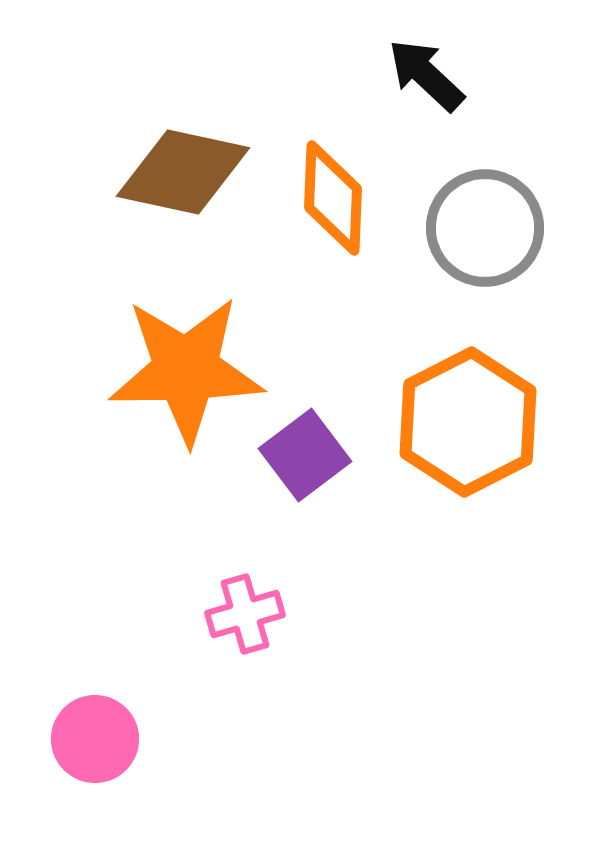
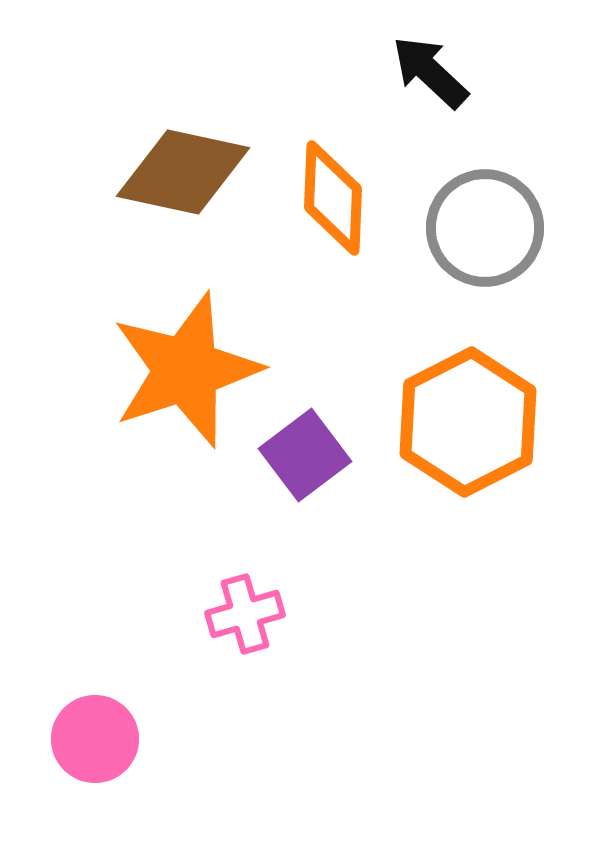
black arrow: moved 4 px right, 3 px up
orange star: rotated 17 degrees counterclockwise
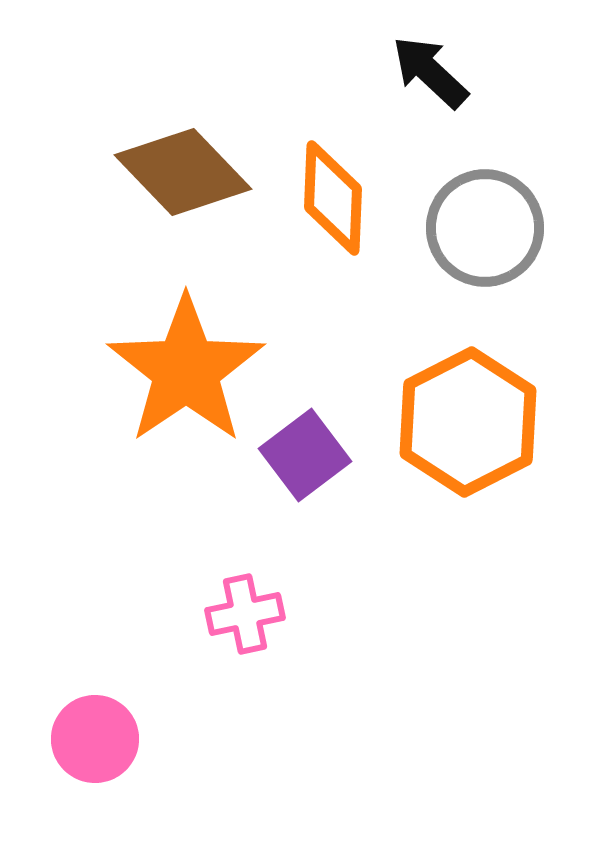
brown diamond: rotated 34 degrees clockwise
orange star: rotated 16 degrees counterclockwise
pink cross: rotated 4 degrees clockwise
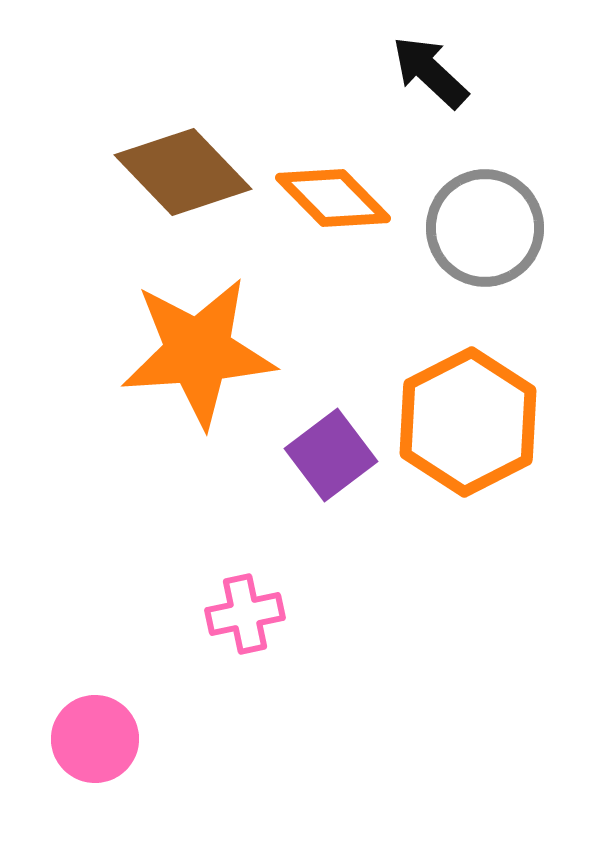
orange diamond: rotated 47 degrees counterclockwise
orange star: moved 12 px right, 18 px up; rotated 30 degrees clockwise
purple square: moved 26 px right
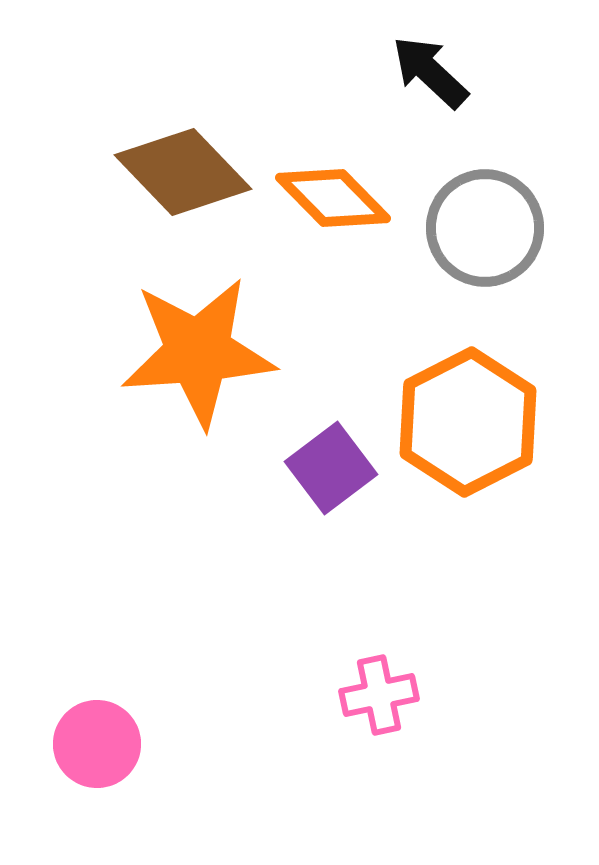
purple square: moved 13 px down
pink cross: moved 134 px right, 81 px down
pink circle: moved 2 px right, 5 px down
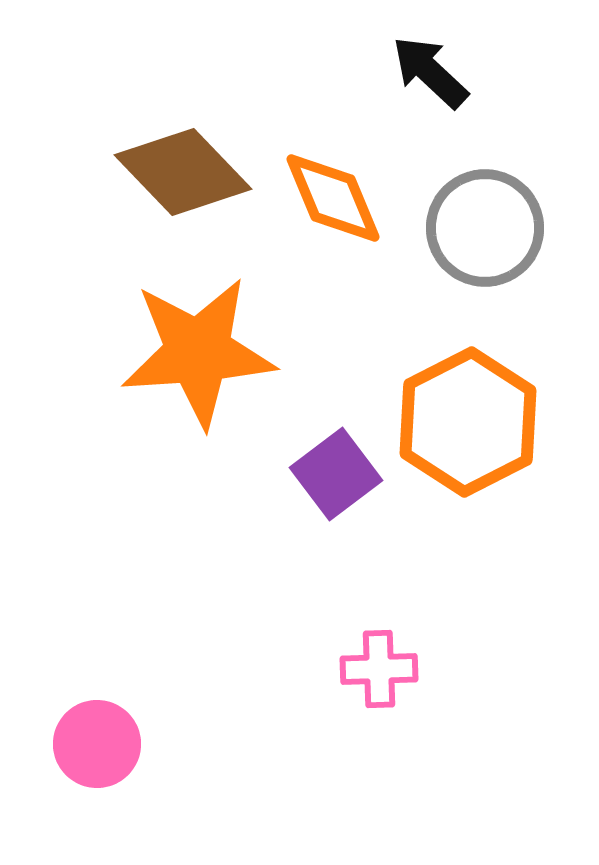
orange diamond: rotated 22 degrees clockwise
purple square: moved 5 px right, 6 px down
pink cross: moved 26 px up; rotated 10 degrees clockwise
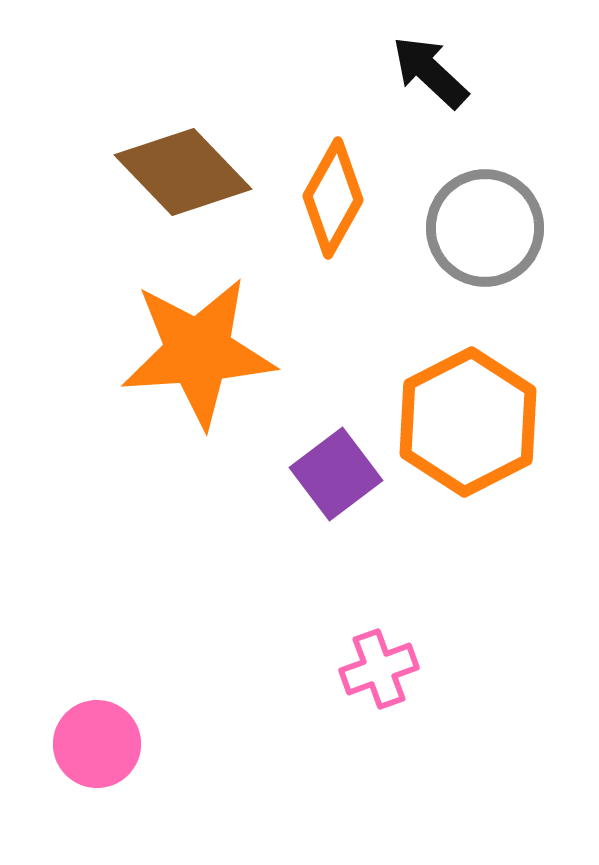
orange diamond: rotated 52 degrees clockwise
pink cross: rotated 18 degrees counterclockwise
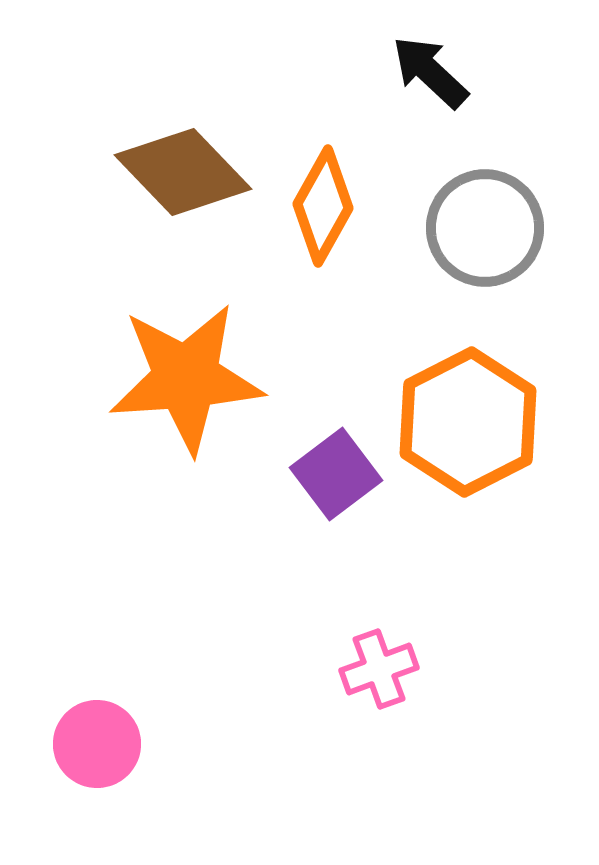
orange diamond: moved 10 px left, 8 px down
orange star: moved 12 px left, 26 px down
